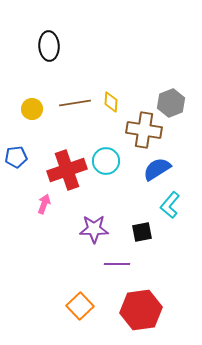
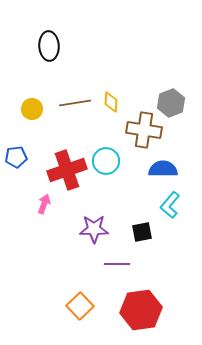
blue semicircle: moved 6 px right; rotated 32 degrees clockwise
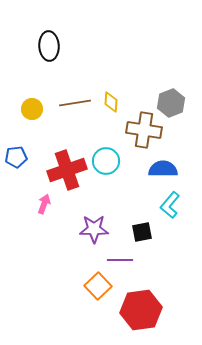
purple line: moved 3 px right, 4 px up
orange square: moved 18 px right, 20 px up
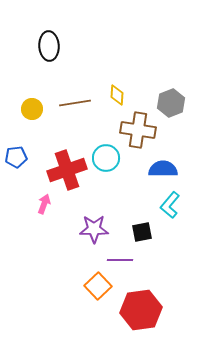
yellow diamond: moved 6 px right, 7 px up
brown cross: moved 6 px left
cyan circle: moved 3 px up
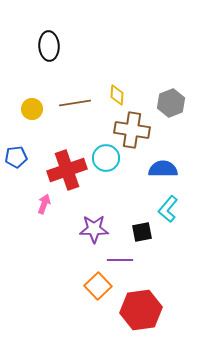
brown cross: moved 6 px left
cyan L-shape: moved 2 px left, 4 px down
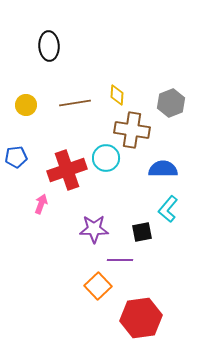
yellow circle: moved 6 px left, 4 px up
pink arrow: moved 3 px left
red hexagon: moved 8 px down
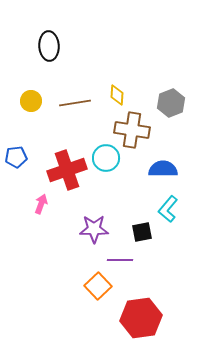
yellow circle: moved 5 px right, 4 px up
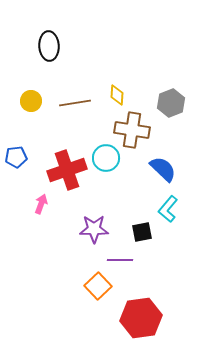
blue semicircle: rotated 44 degrees clockwise
